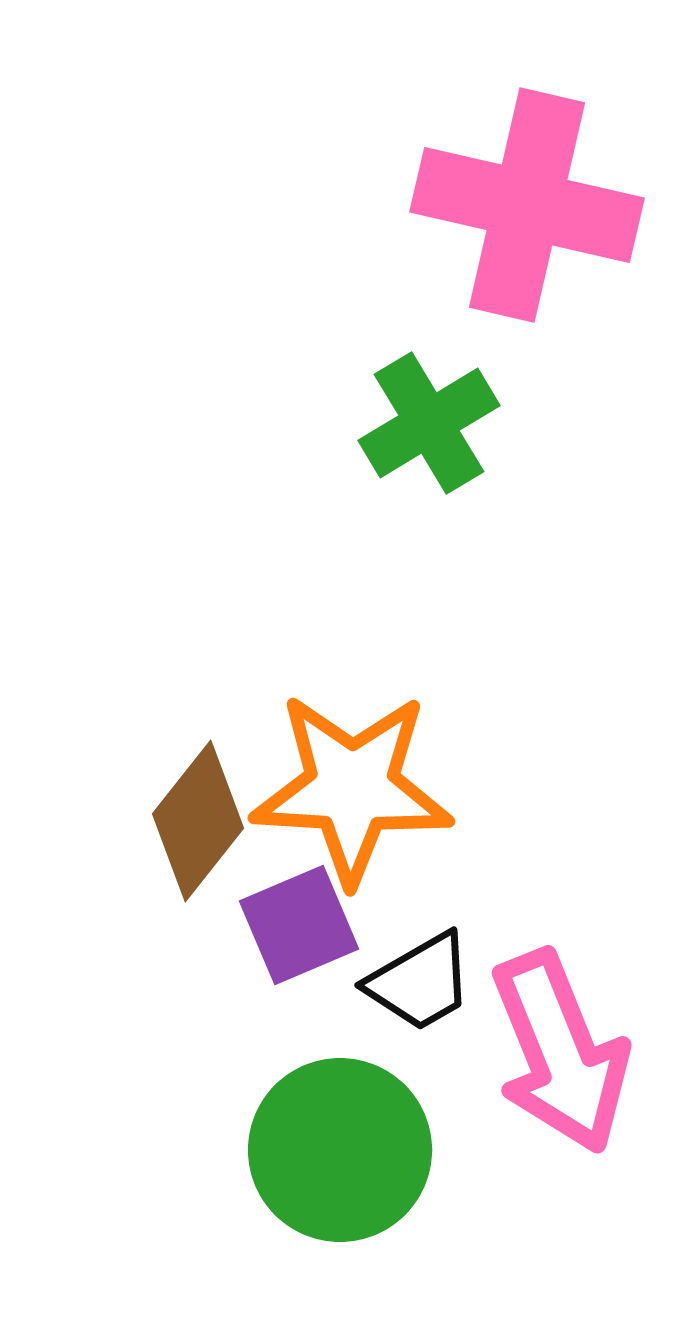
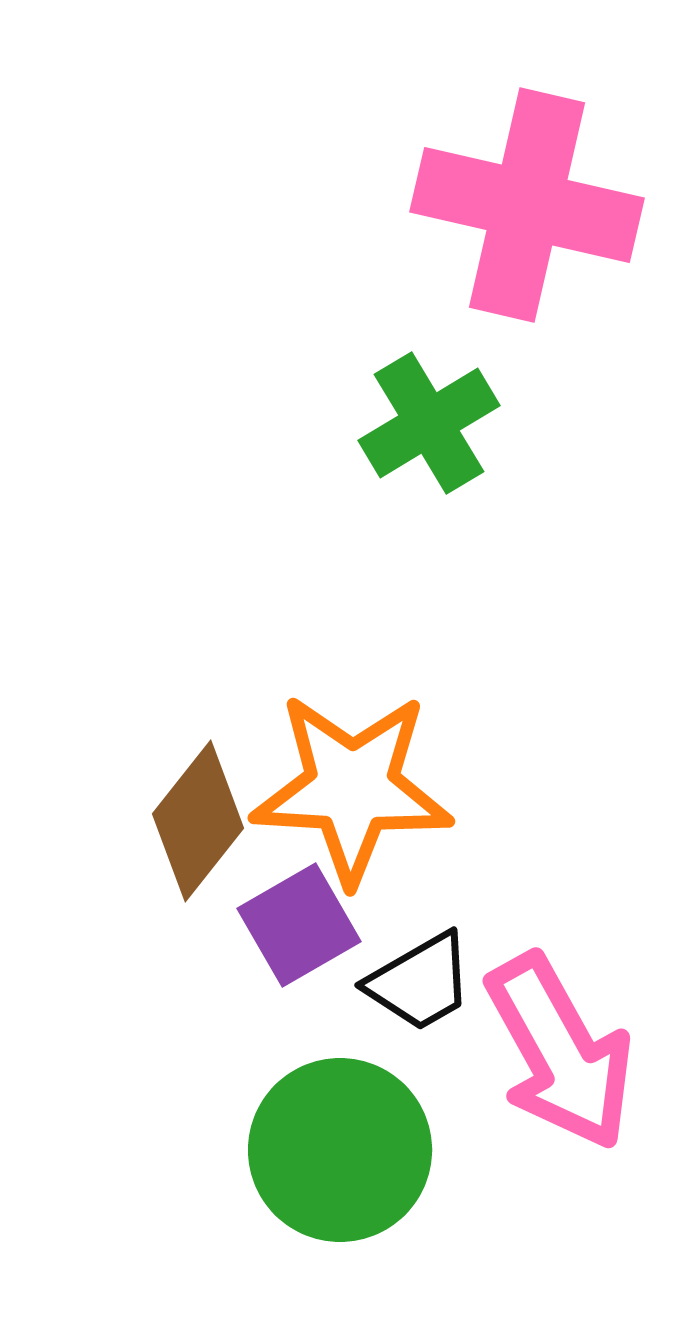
purple square: rotated 7 degrees counterclockwise
pink arrow: rotated 7 degrees counterclockwise
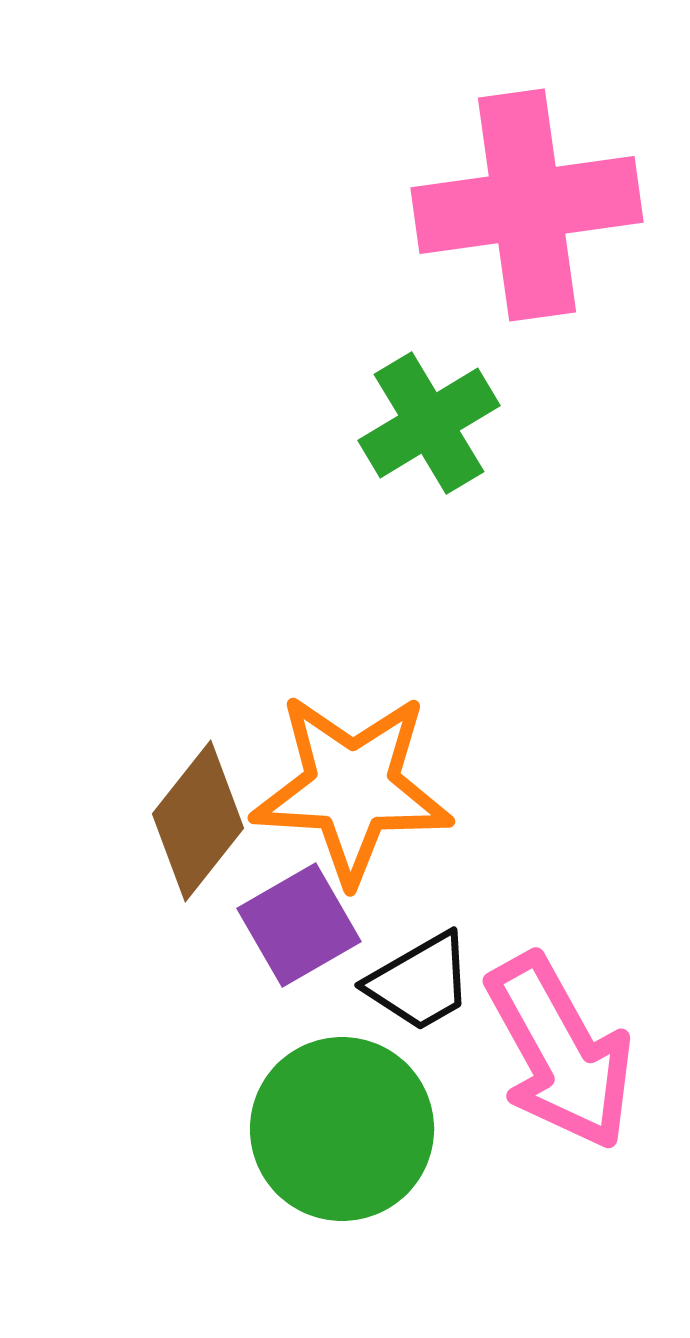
pink cross: rotated 21 degrees counterclockwise
green circle: moved 2 px right, 21 px up
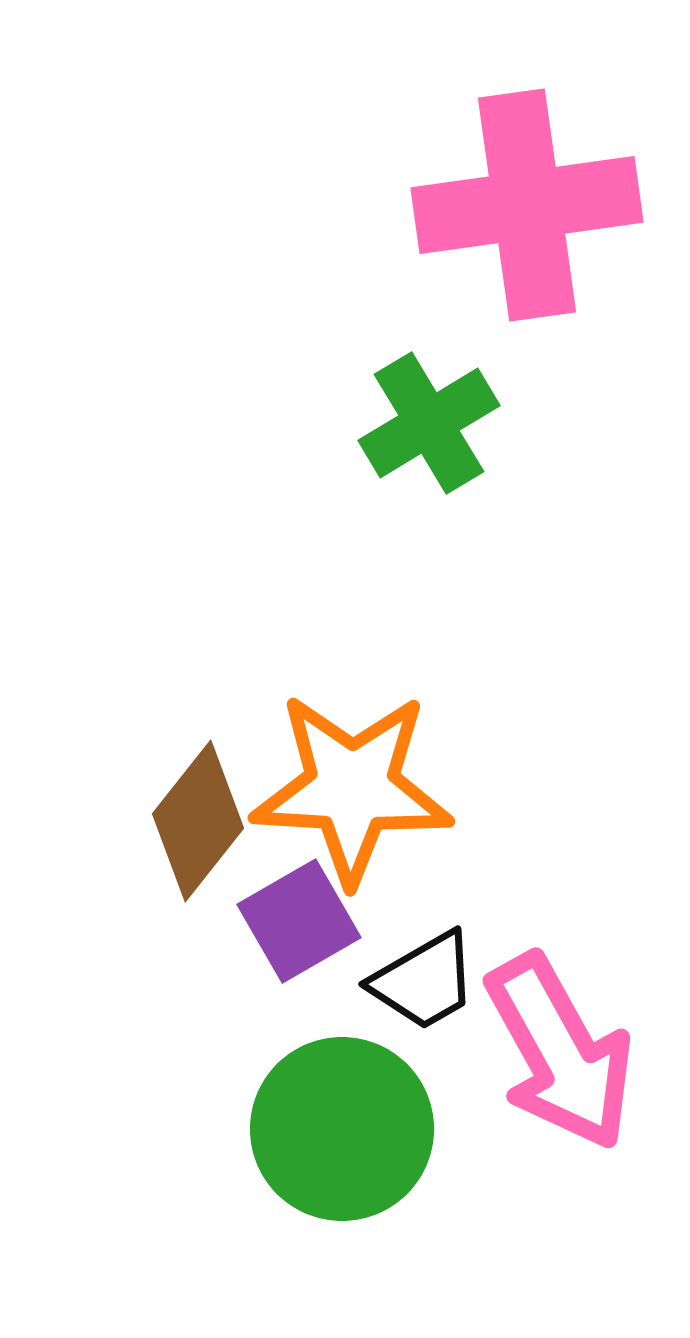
purple square: moved 4 px up
black trapezoid: moved 4 px right, 1 px up
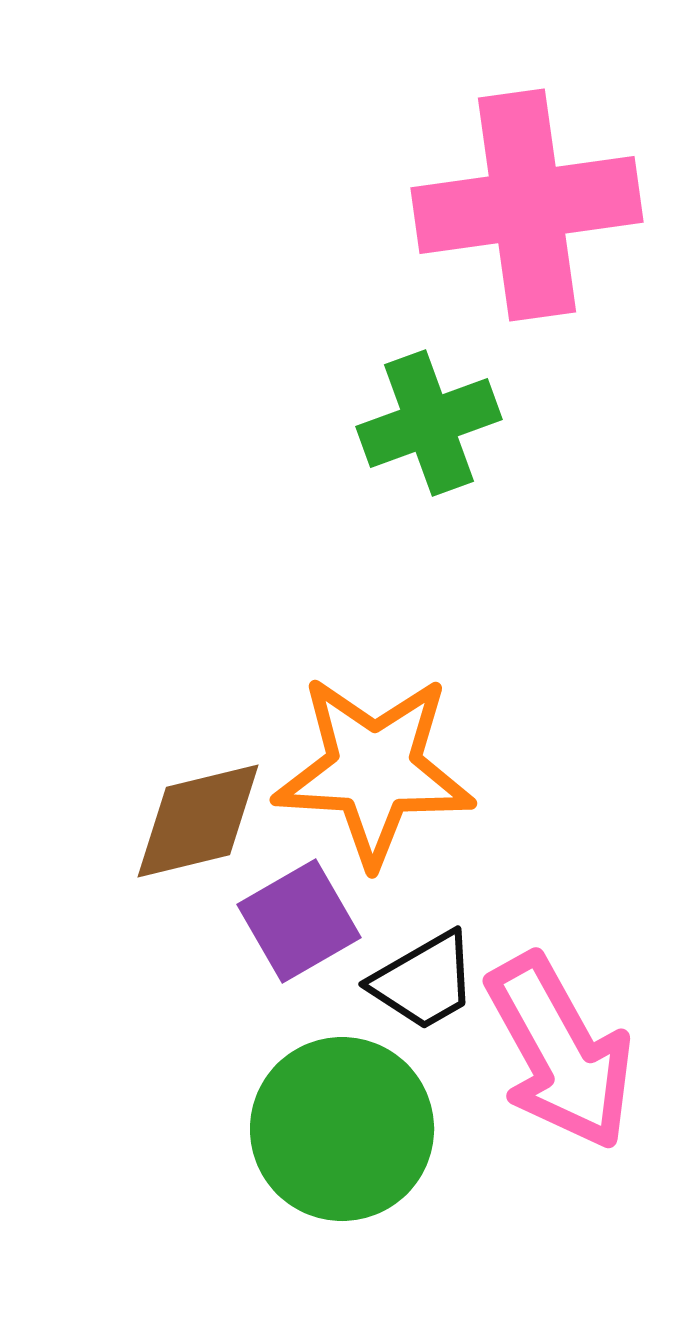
green cross: rotated 11 degrees clockwise
orange star: moved 22 px right, 18 px up
brown diamond: rotated 38 degrees clockwise
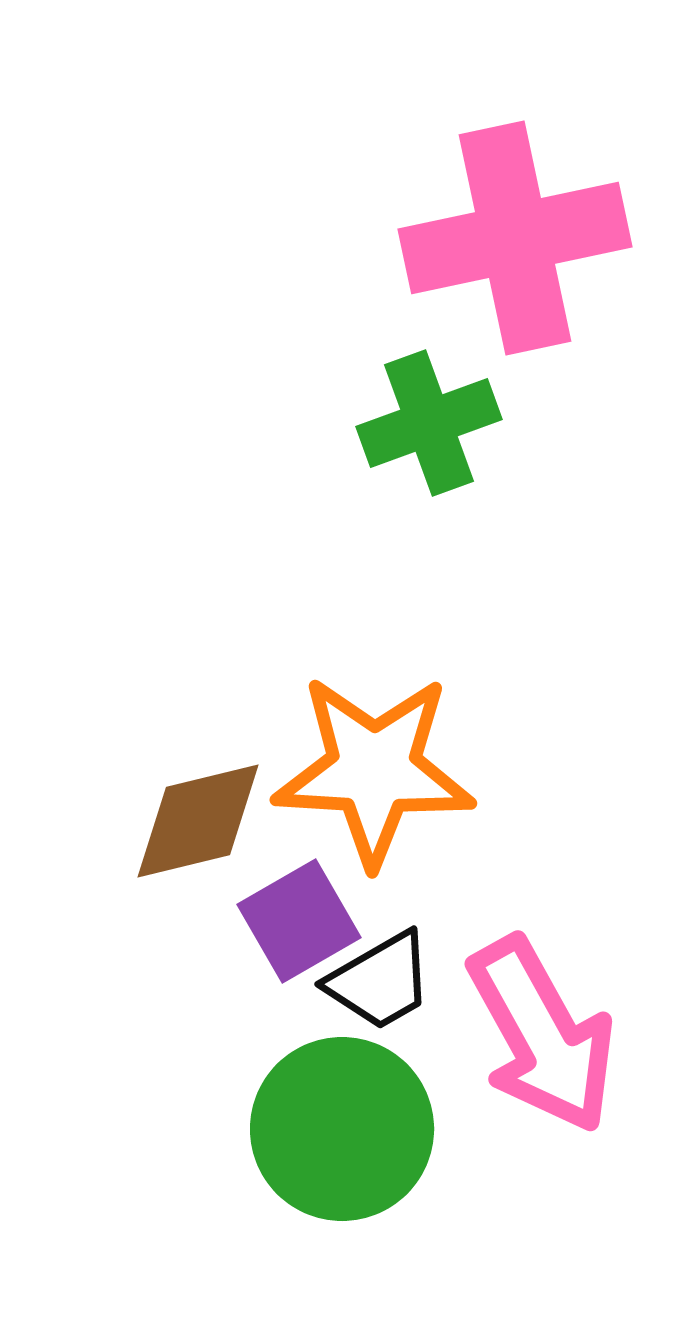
pink cross: moved 12 px left, 33 px down; rotated 4 degrees counterclockwise
black trapezoid: moved 44 px left
pink arrow: moved 18 px left, 17 px up
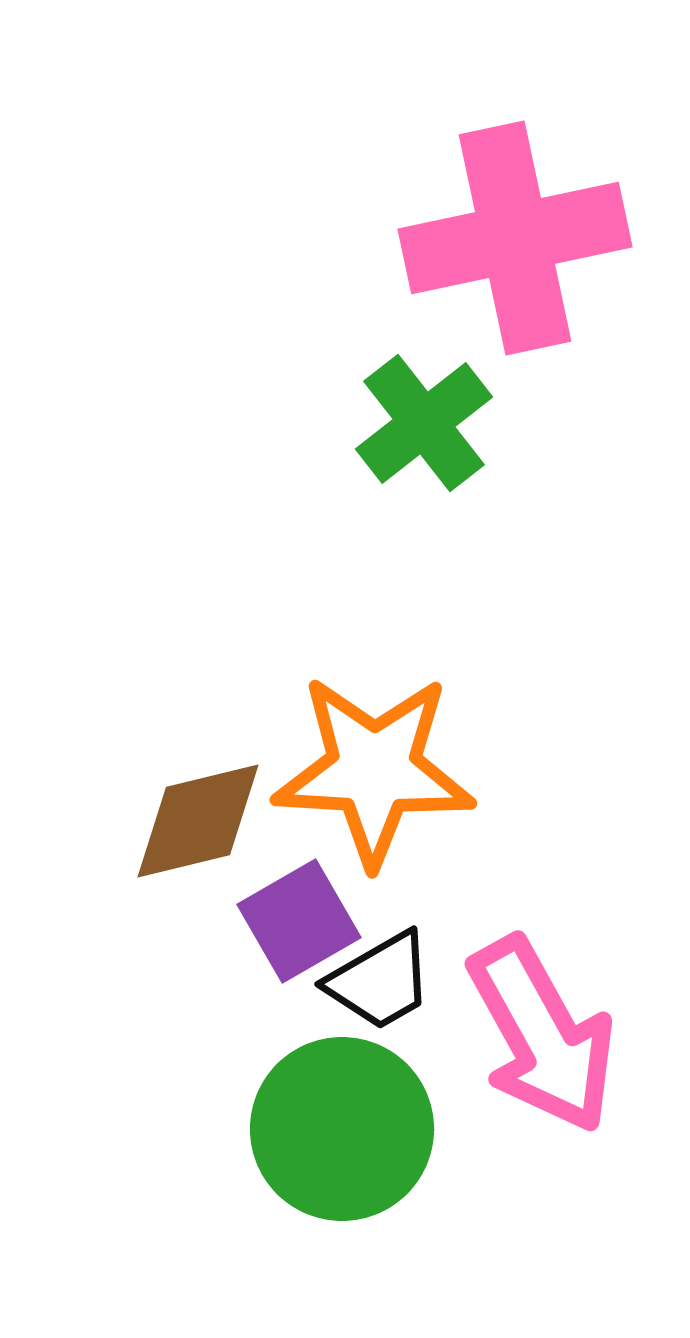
green cross: moved 5 px left; rotated 18 degrees counterclockwise
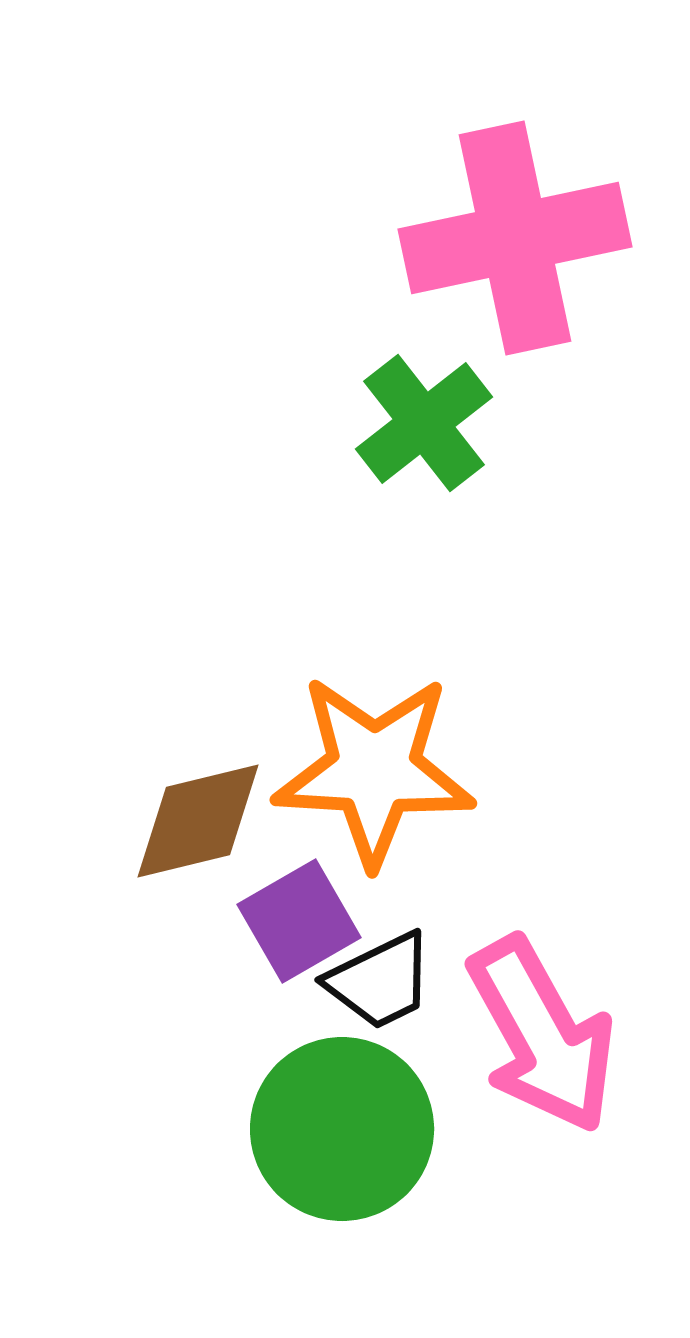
black trapezoid: rotated 4 degrees clockwise
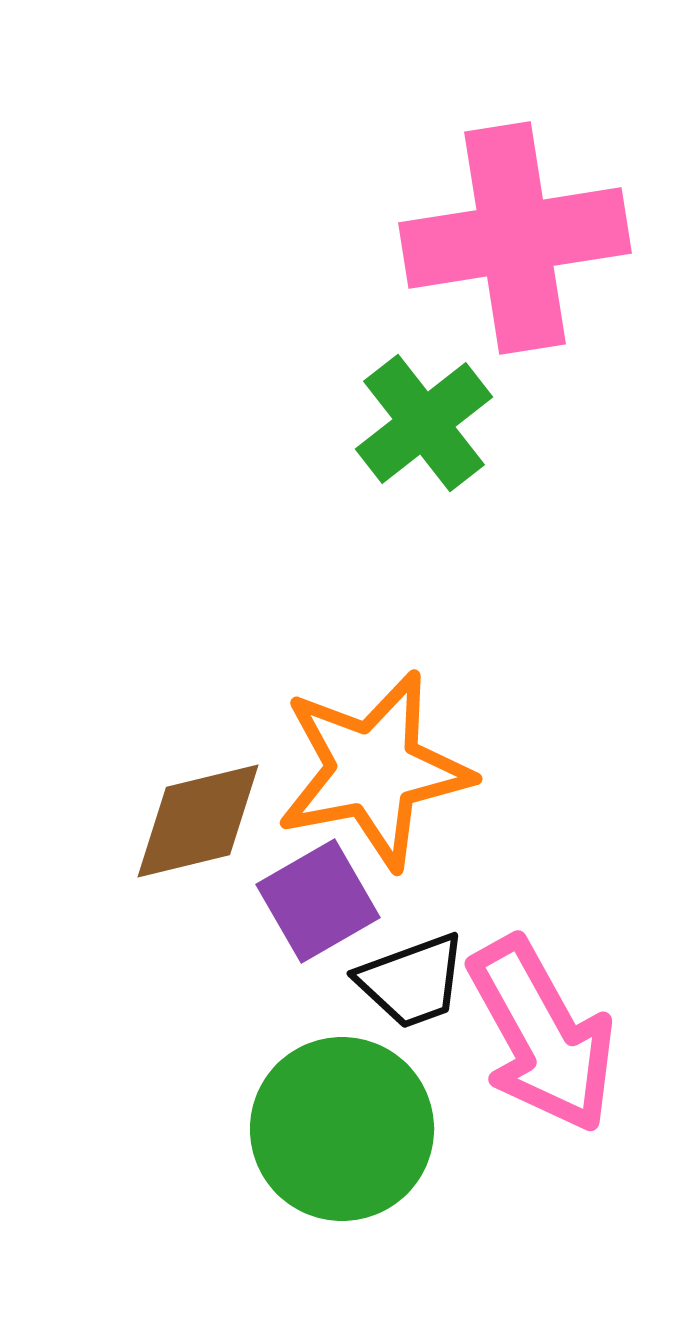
pink cross: rotated 3 degrees clockwise
orange star: rotated 14 degrees counterclockwise
purple square: moved 19 px right, 20 px up
black trapezoid: moved 32 px right; rotated 6 degrees clockwise
